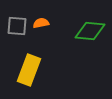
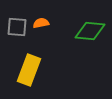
gray square: moved 1 px down
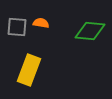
orange semicircle: rotated 21 degrees clockwise
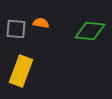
gray square: moved 1 px left, 2 px down
yellow rectangle: moved 8 px left, 1 px down
